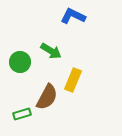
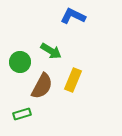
brown semicircle: moved 5 px left, 11 px up
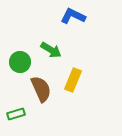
green arrow: moved 1 px up
brown semicircle: moved 1 px left, 3 px down; rotated 52 degrees counterclockwise
green rectangle: moved 6 px left
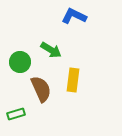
blue L-shape: moved 1 px right
yellow rectangle: rotated 15 degrees counterclockwise
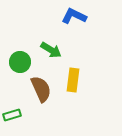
green rectangle: moved 4 px left, 1 px down
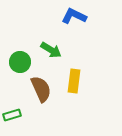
yellow rectangle: moved 1 px right, 1 px down
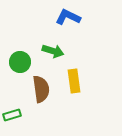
blue L-shape: moved 6 px left, 1 px down
green arrow: moved 2 px right, 1 px down; rotated 15 degrees counterclockwise
yellow rectangle: rotated 15 degrees counterclockwise
brown semicircle: rotated 16 degrees clockwise
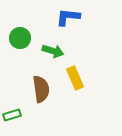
blue L-shape: rotated 20 degrees counterclockwise
green circle: moved 24 px up
yellow rectangle: moved 1 px right, 3 px up; rotated 15 degrees counterclockwise
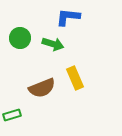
green arrow: moved 7 px up
brown semicircle: moved 1 px right, 1 px up; rotated 76 degrees clockwise
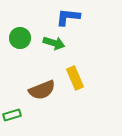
green arrow: moved 1 px right, 1 px up
brown semicircle: moved 2 px down
